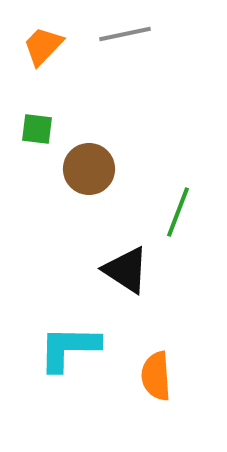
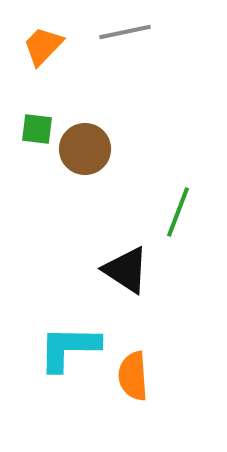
gray line: moved 2 px up
brown circle: moved 4 px left, 20 px up
orange semicircle: moved 23 px left
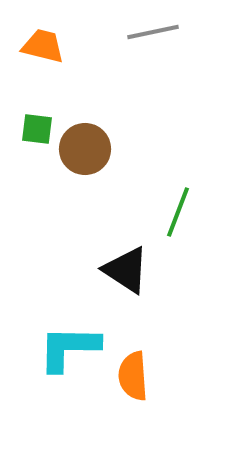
gray line: moved 28 px right
orange trapezoid: rotated 60 degrees clockwise
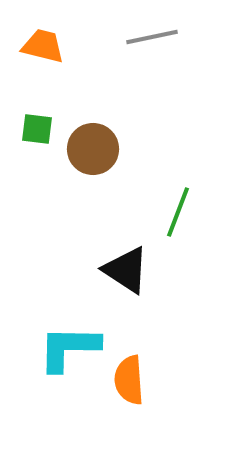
gray line: moved 1 px left, 5 px down
brown circle: moved 8 px right
orange semicircle: moved 4 px left, 4 px down
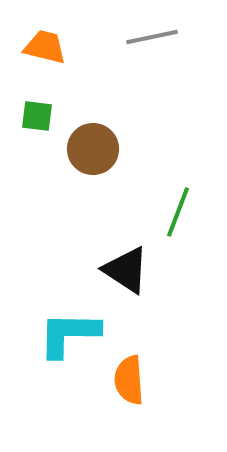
orange trapezoid: moved 2 px right, 1 px down
green square: moved 13 px up
cyan L-shape: moved 14 px up
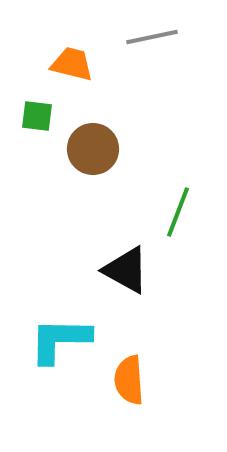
orange trapezoid: moved 27 px right, 17 px down
black triangle: rotated 4 degrees counterclockwise
cyan L-shape: moved 9 px left, 6 px down
